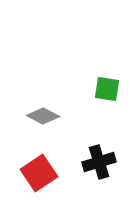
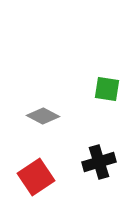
red square: moved 3 px left, 4 px down
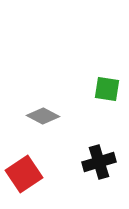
red square: moved 12 px left, 3 px up
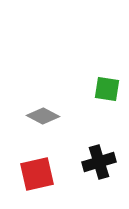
red square: moved 13 px right; rotated 21 degrees clockwise
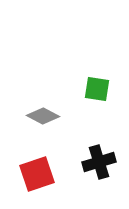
green square: moved 10 px left
red square: rotated 6 degrees counterclockwise
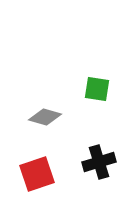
gray diamond: moved 2 px right, 1 px down; rotated 12 degrees counterclockwise
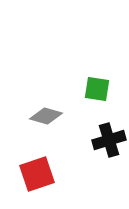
gray diamond: moved 1 px right, 1 px up
black cross: moved 10 px right, 22 px up
